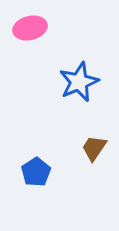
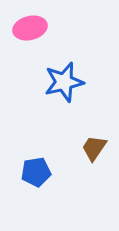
blue star: moved 15 px left; rotated 9 degrees clockwise
blue pentagon: rotated 24 degrees clockwise
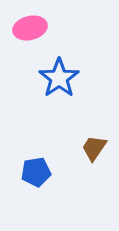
blue star: moved 5 px left, 4 px up; rotated 21 degrees counterclockwise
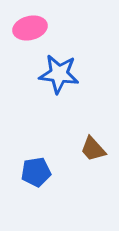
blue star: moved 4 px up; rotated 30 degrees counterclockwise
brown trapezoid: moved 1 px left, 1 px down; rotated 76 degrees counterclockwise
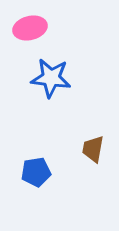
blue star: moved 8 px left, 4 px down
brown trapezoid: rotated 52 degrees clockwise
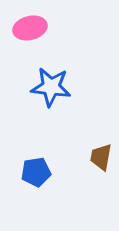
blue star: moved 9 px down
brown trapezoid: moved 8 px right, 8 px down
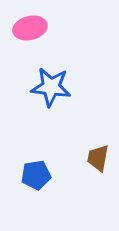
brown trapezoid: moved 3 px left, 1 px down
blue pentagon: moved 3 px down
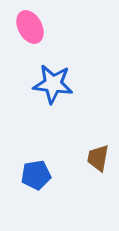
pink ellipse: moved 1 px up; rotated 76 degrees clockwise
blue star: moved 2 px right, 3 px up
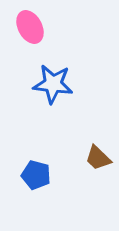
brown trapezoid: rotated 56 degrees counterclockwise
blue pentagon: rotated 24 degrees clockwise
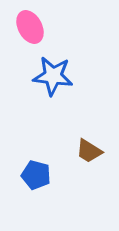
blue star: moved 8 px up
brown trapezoid: moved 9 px left, 7 px up; rotated 12 degrees counterclockwise
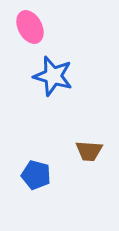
blue star: rotated 9 degrees clockwise
brown trapezoid: rotated 28 degrees counterclockwise
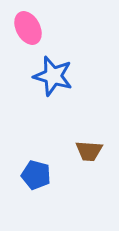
pink ellipse: moved 2 px left, 1 px down
